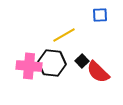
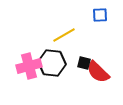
black square: moved 2 px right, 2 px down; rotated 32 degrees counterclockwise
pink cross: rotated 20 degrees counterclockwise
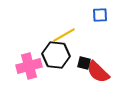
black hexagon: moved 4 px right, 8 px up
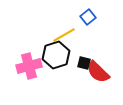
blue square: moved 12 px left, 2 px down; rotated 35 degrees counterclockwise
black hexagon: rotated 24 degrees counterclockwise
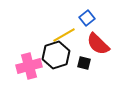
blue square: moved 1 px left, 1 px down
red semicircle: moved 28 px up
